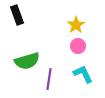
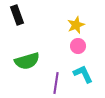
yellow star: rotated 12 degrees clockwise
purple line: moved 7 px right, 4 px down
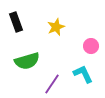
black rectangle: moved 1 px left, 7 px down
yellow star: moved 20 px left, 2 px down
pink circle: moved 13 px right
purple line: moved 4 px left, 1 px down; rotated 25 degrees clockwise
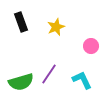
black rectangle: moved 5 px right
green semicircle: moved 6 px left, 21 px down
cyan L-shape: moved 1 px left, 6 px down
purple line: moved 3 px left, 10 px up
